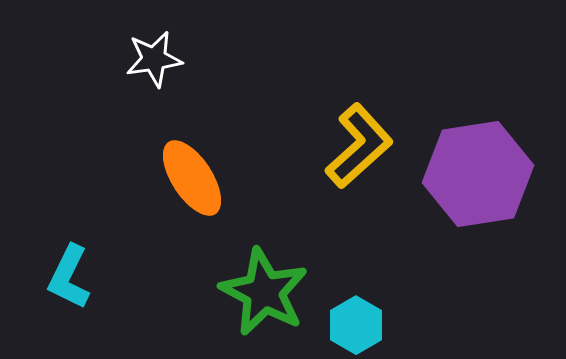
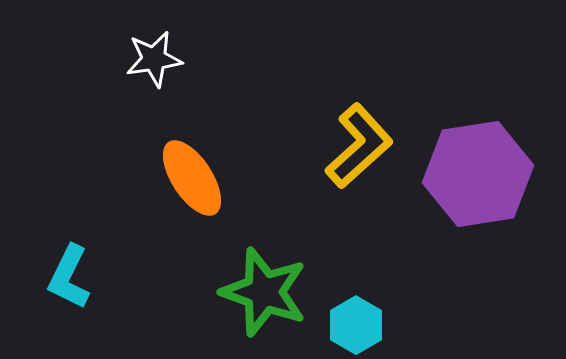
green star: rotated 8 degrees counterclockwise
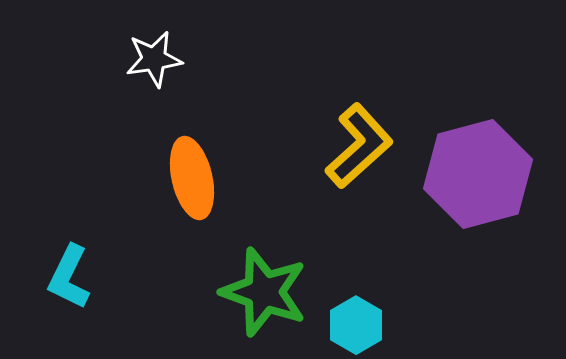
purple hexagon: rotated 6 degrees counterclockwise
orange ellipse: rotated 20 degrees clockwise
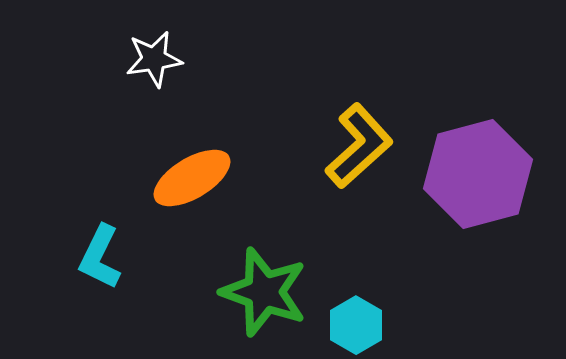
orange ellipse: rotated 72 degrees clockwise
cyan L-shape: moved 31 px right, 20 px up
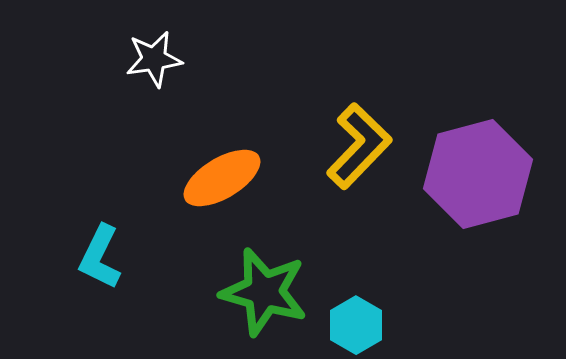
yellow L-shape: rotated 4 degrees counterclockwise
orange ellipse: moved 30 px right
green star: rotated 4 degrees counterclockwise
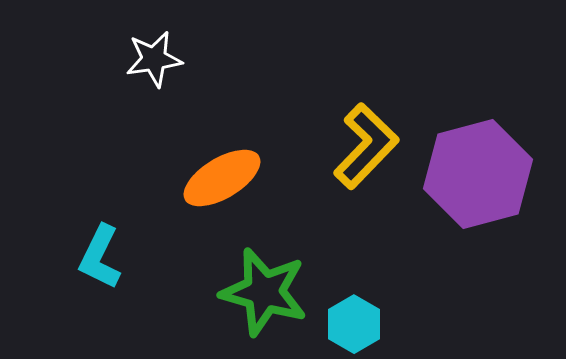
yellow L-shape: moved 7 px right
cyan hexagon: moved 2 px left, 1 px up
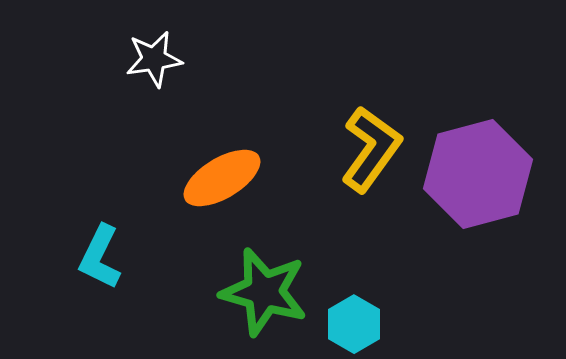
yellow L-shape: moved 5 px right, 3 px down; rotated 8 degrees counterclockwise
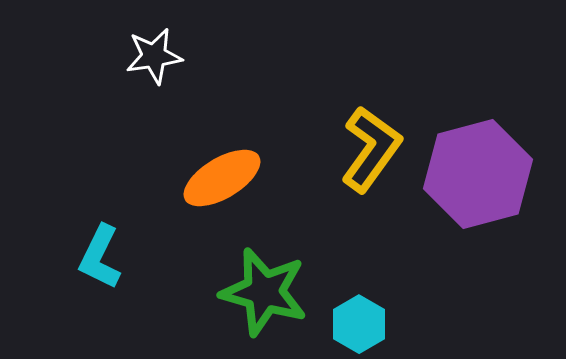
white star: moved 3 px up
cyan hexagon: moved 5 px right
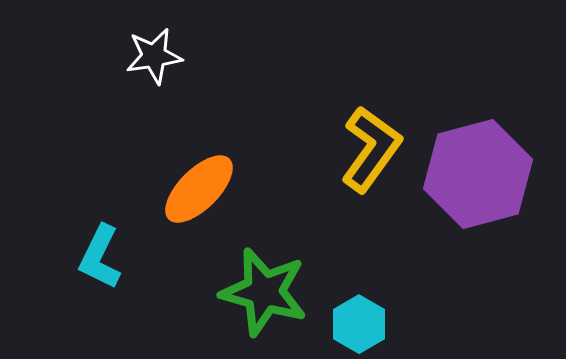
orange ellipse: moved 23 px left, 11 px down; rotated 14 degrees counterclockwise
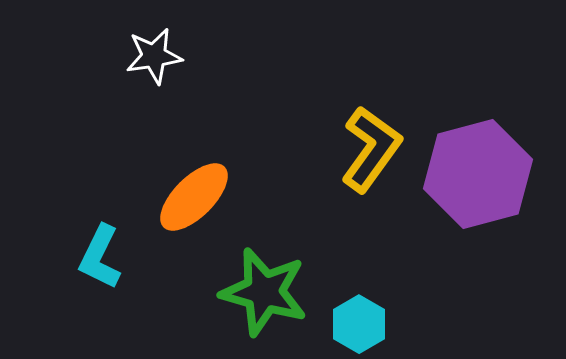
orange ellipse: moved 5 px left, 8 px down
